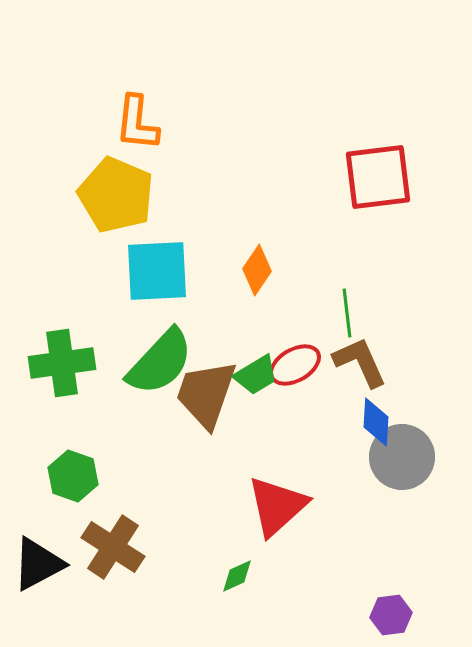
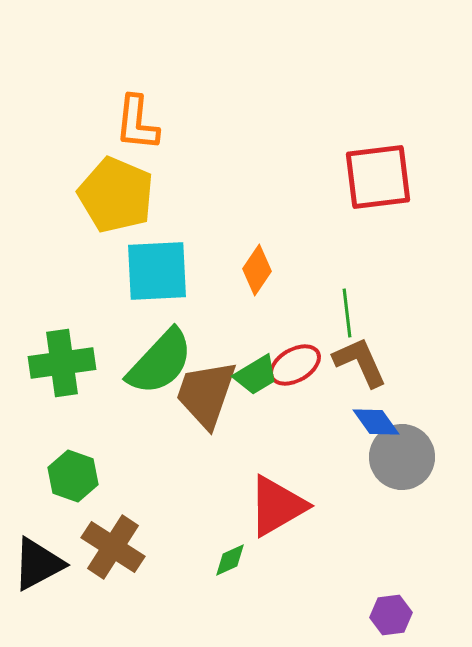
blue diamond: rotated 39 degrees counterclockwise
red triangle: rotated 12 degrees clockwise
green diamond: moved 7 px left, 16 px up
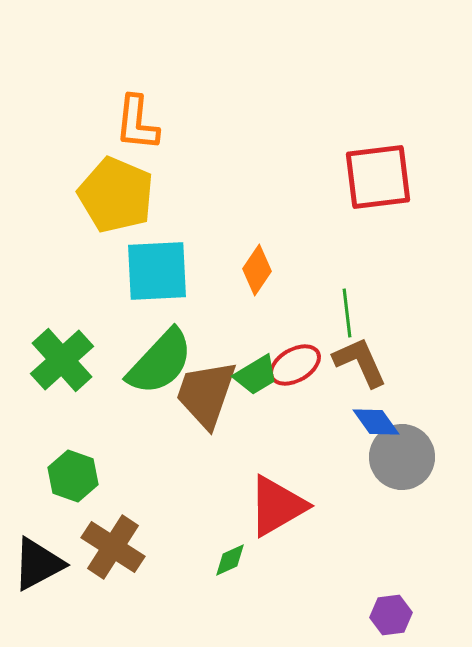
green cross: moved 3 px up; rotated 34 degrees counterclockwise
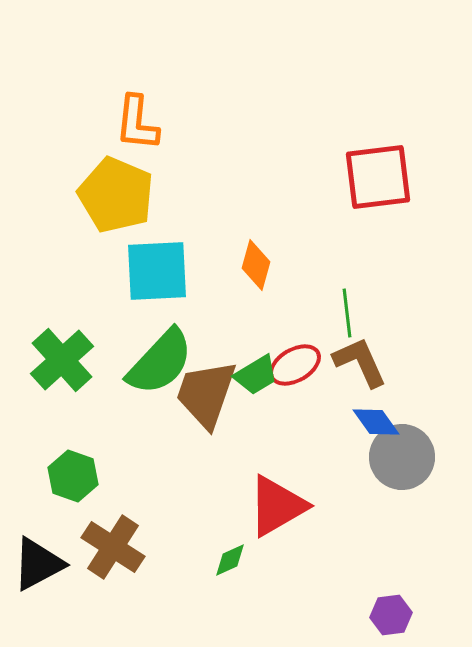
orange diamond: moved 1 px left, 5 px up; rotated 18 degrees counterclockwise
